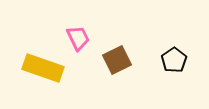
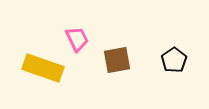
pink trapezoid: moved 1 px left, 1 px down
brown square: rotated 16 degrees clockwise
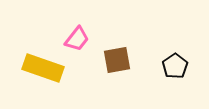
pink trapezoid: rotated 64 degrees clockwise
black pentagon: moved 1 px right, 6 px down
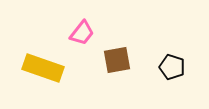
pink trapezoid: moved 5 px right, 6 px up
black pentagon: moved 3 px left, 1 px down; rotated 20 degrees counterclockwise
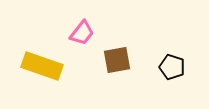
yellow rectangle: moved 1 px left, 2 px up
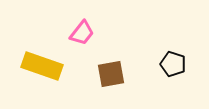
brown square: moved 6 px left, 14 px down
black pentagon: moved 1 px right, 3 px up
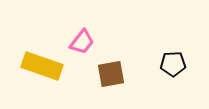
pink trapezoid: moved 9 px down
black pentagon: rotated 20 degrees counterclockwise
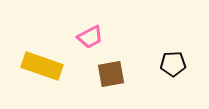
pink trapezoid: moved 8 px right, 5 px up; rotated 24 degrees clockwise
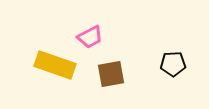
yellow rectangle: moved 13 px right, 1 px up
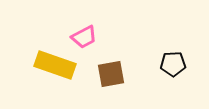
pink trapezoid: moved 6 px left
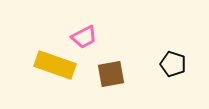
black pentagon: rotated 20 degrees clockwise
